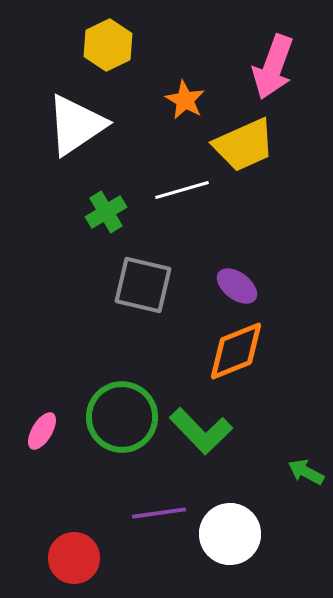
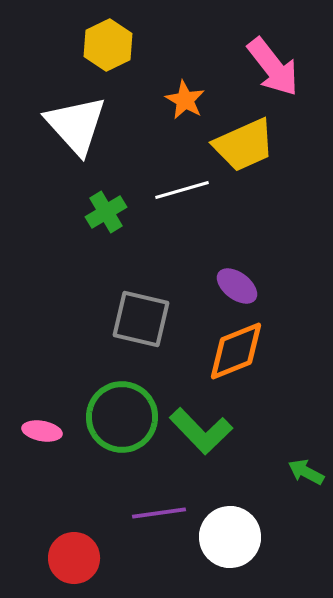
pink arrow: rotated 58 degrees counterclockwise
white triangle: rotated 38 degrees counterclockwise
gray square: moved 2 px left, 34 px down
pink ellipse: rotated 69 degrees clockwise
white circle: moved 3 px down
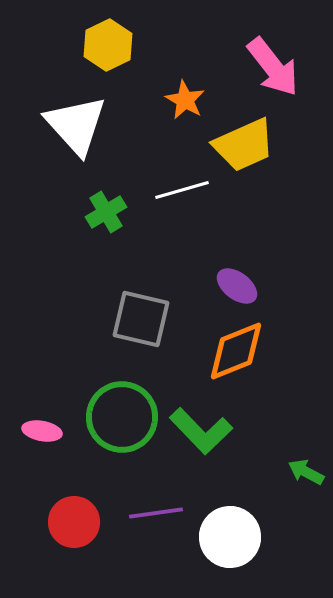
purple line: moved 3 px left
red circle: moved 36 px up
